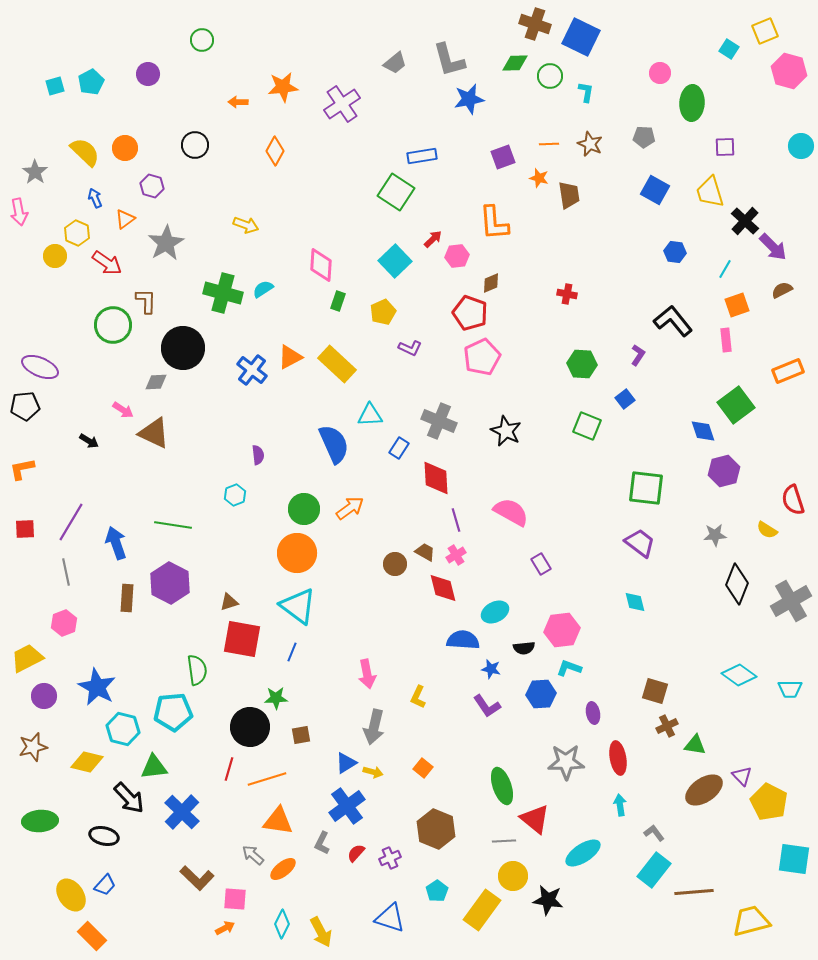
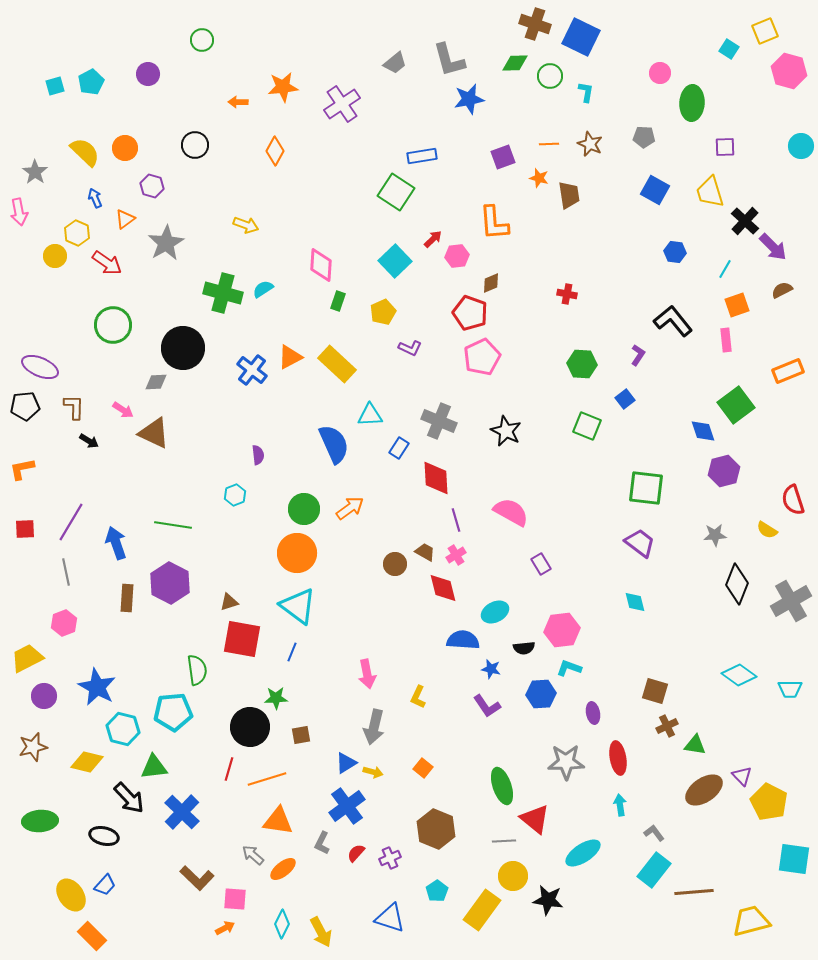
brown L-shape at (146, 301): moved 72 px left, 106 px down
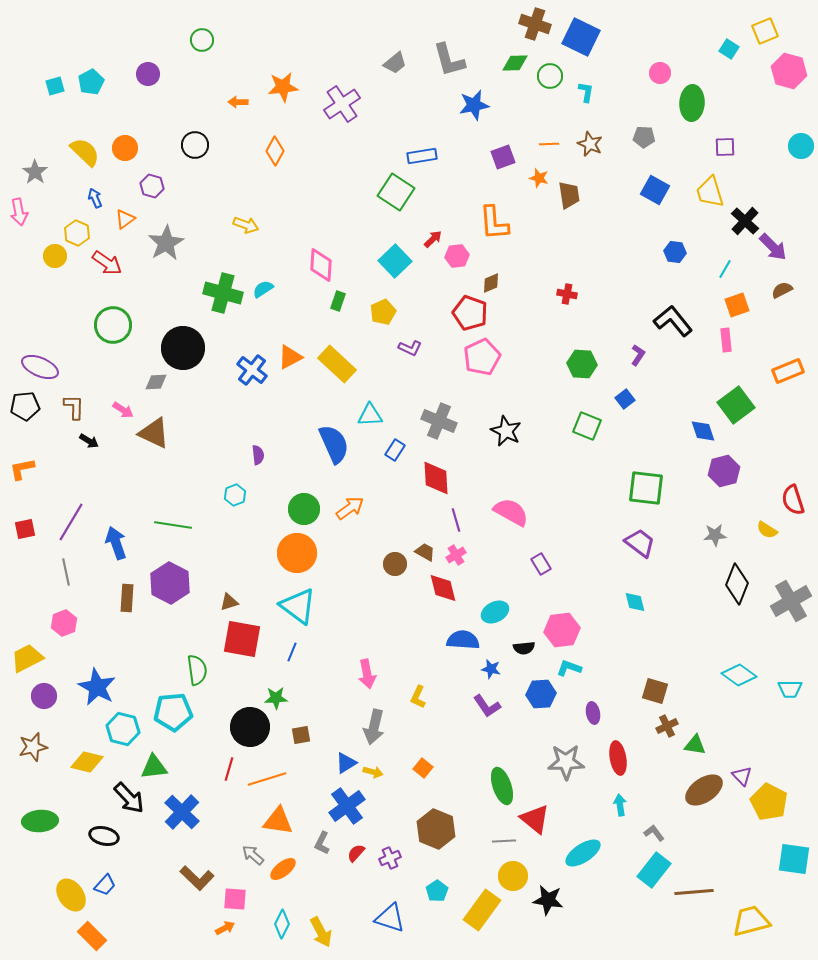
blue star at (469, 99): moved 5 px right, 6 px down
blue rectangle at (399, 448): moved 4 px left, 2 px down
red square at (25, 529): rotated 10 degrees counterclockwise
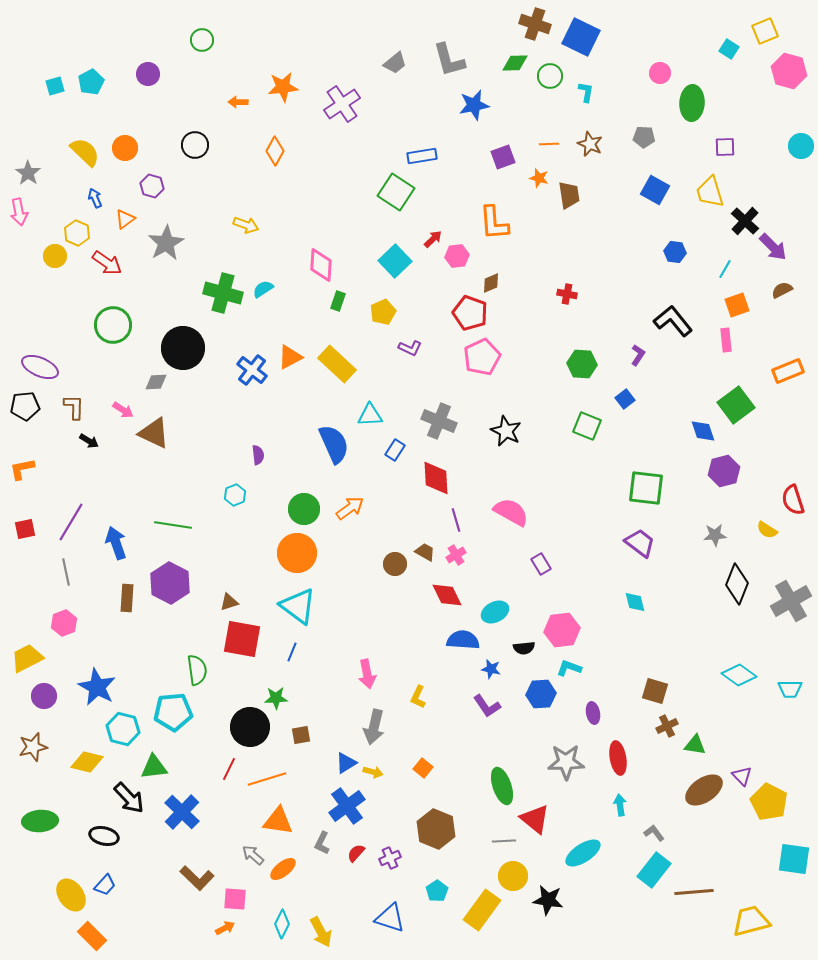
gray star at (35, 172): moved 7 px left, 1 px down
red diamond at (443, 588): moved 4 px right, 7 px down; rotated 12 degrees counterclockwise
red line at (229, 769): rotated 10 degrees clockwise
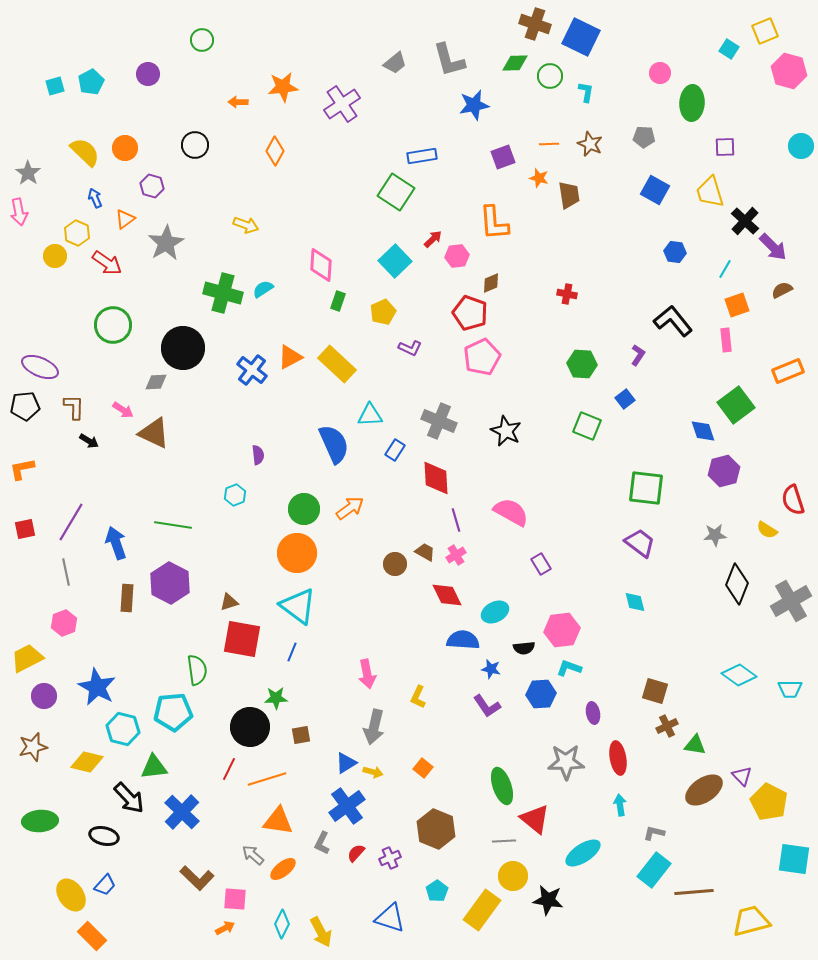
gray L-shape at (654, 833): rotated 40 degrees counterclockwise
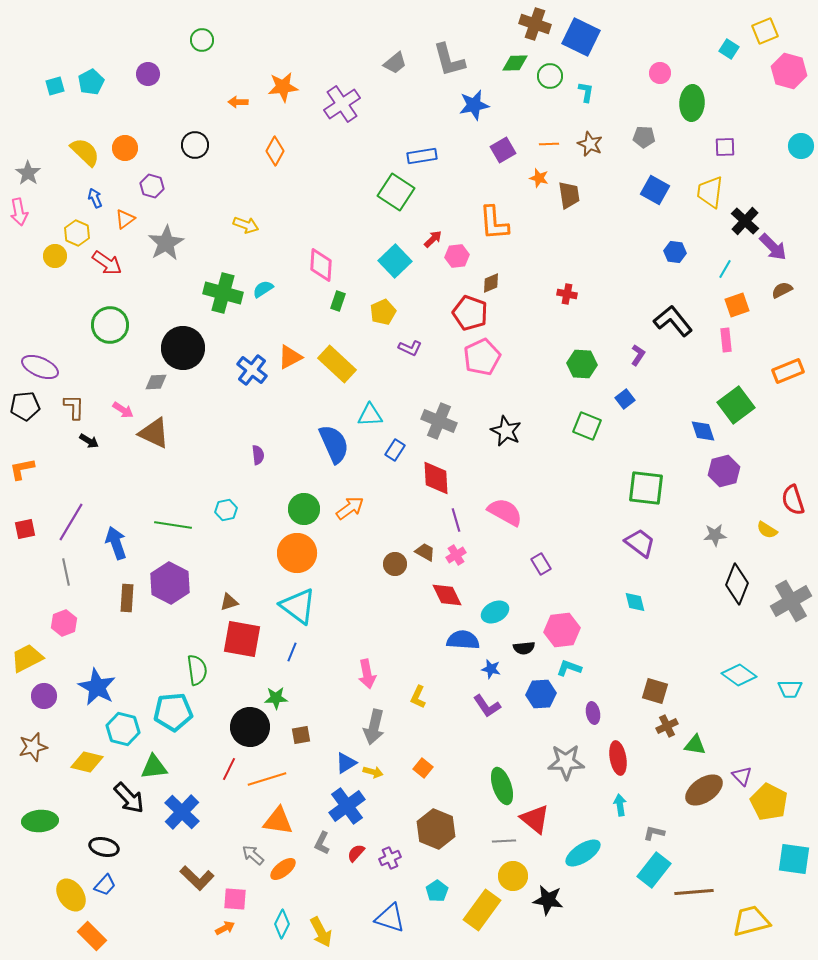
purple square at (503, 157): moved 7 px up; rotated 10 degrees counterclockwise
yellow trapezoid at (710, 192): rotated 24 degrees clockwise
green circle at (113, 325): moved 3 px left
cyan hexagon at (235, 495): moved 9 px left, 15 px down; rotated 10 degrees clockwise
pink semicircle at (511, 512): moved 6 px left
black ellipse at (104, 836): moved 11 px down
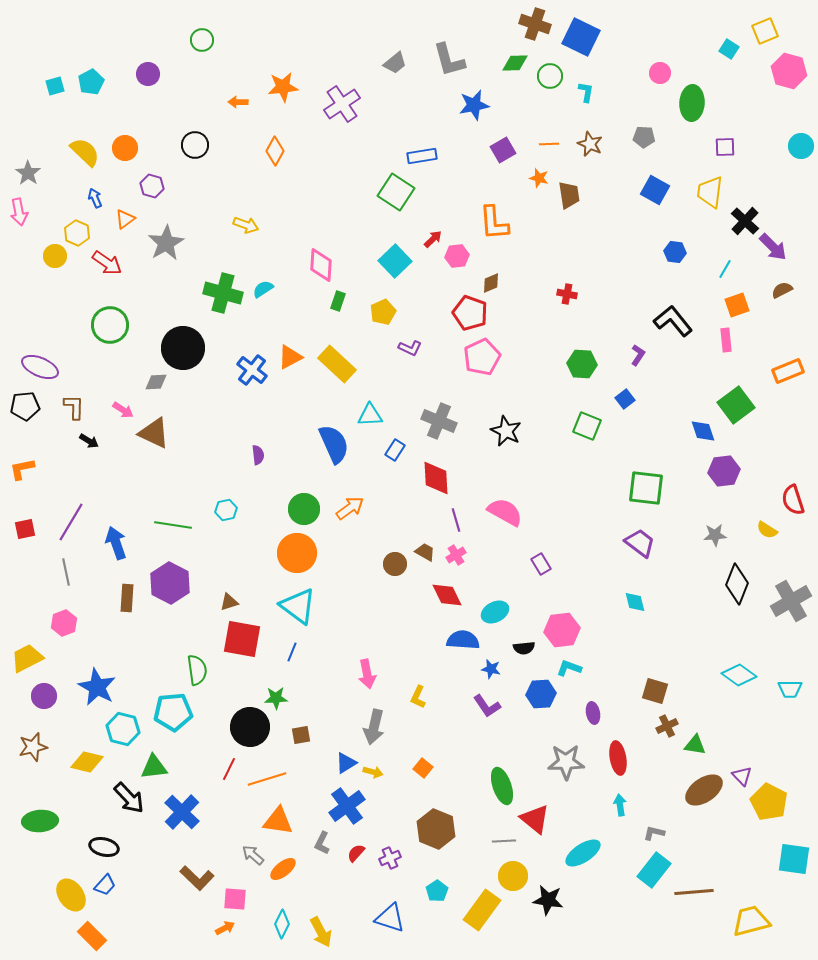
purple hexagon at (724, 471): rotated 8 degrees clockwise
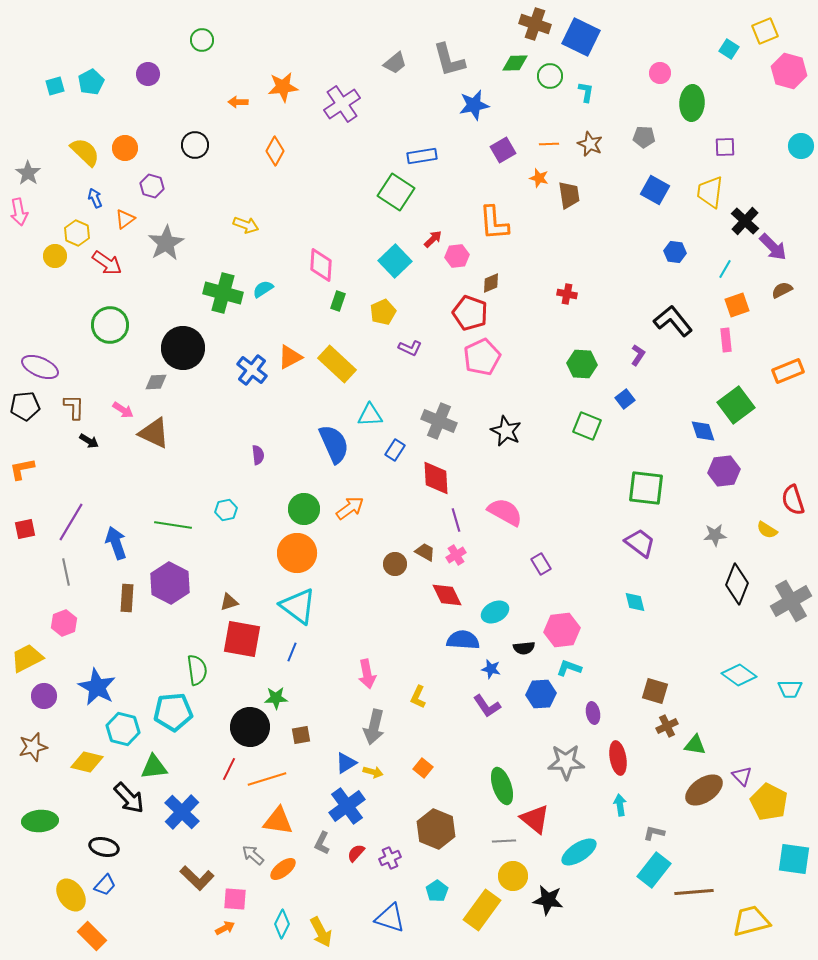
cyan ellipse at (583, 853): moved 4 px left, 1 px up
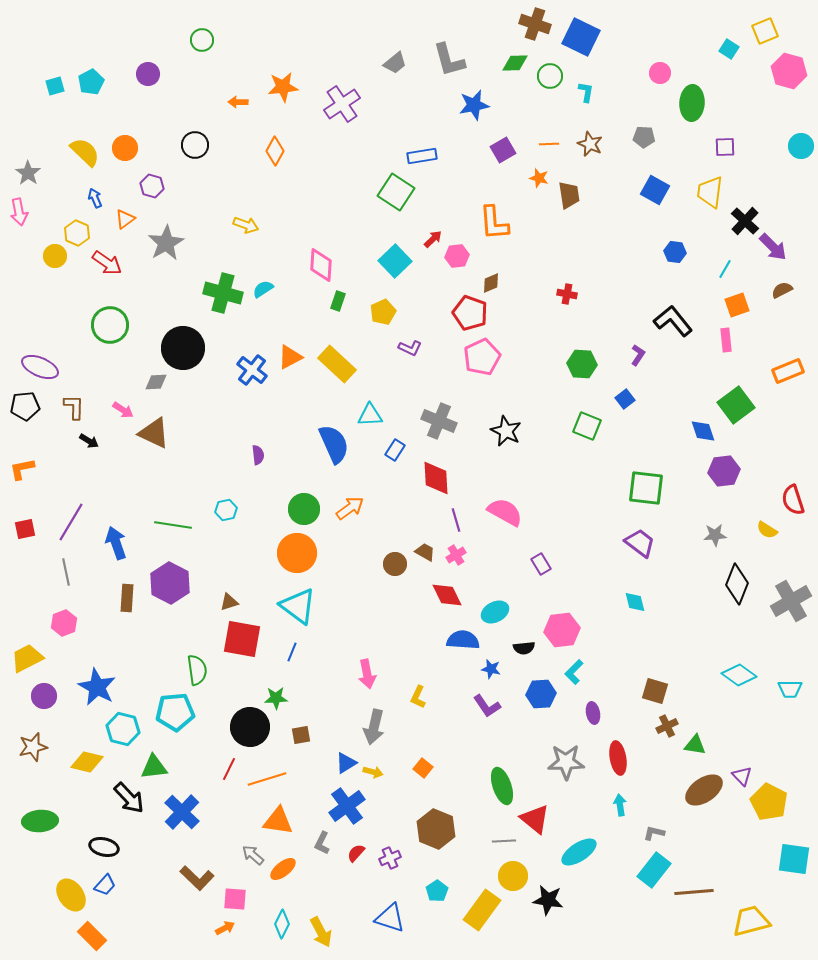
cyan L-shape at (569, 668): moved 5 px right, 4 px down; rotated 65 degrees counterclockwise
cyan pentagon at (173, 712): moved 2 px right
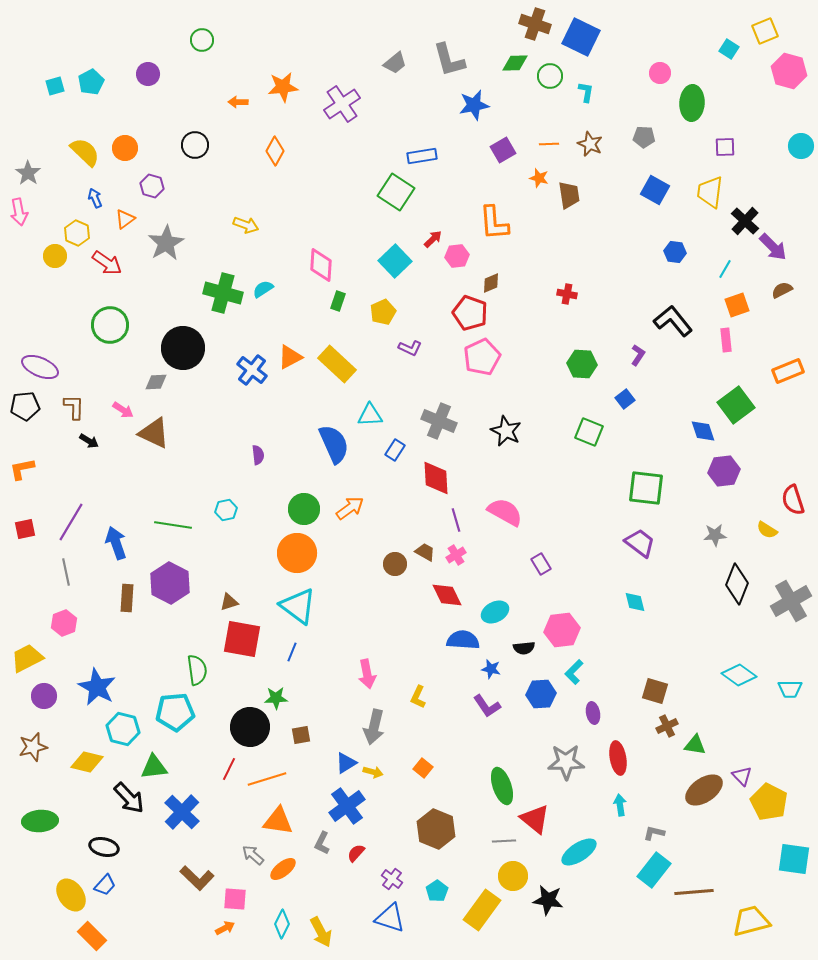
green square at (587, 426): moved 2 px right, 6 px down
purple cross at (390, 858): moved 2 px right, 21 px down; rotated 30 degrees counterclockwise
